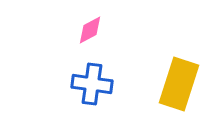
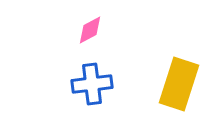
blue cross: rotated 15 degrees counterclockwise
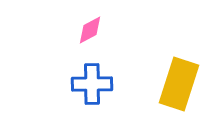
blue cross: rotated 6 degrees clockwise
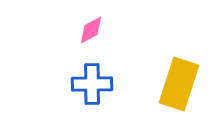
pink diamond: moved 1 px right
